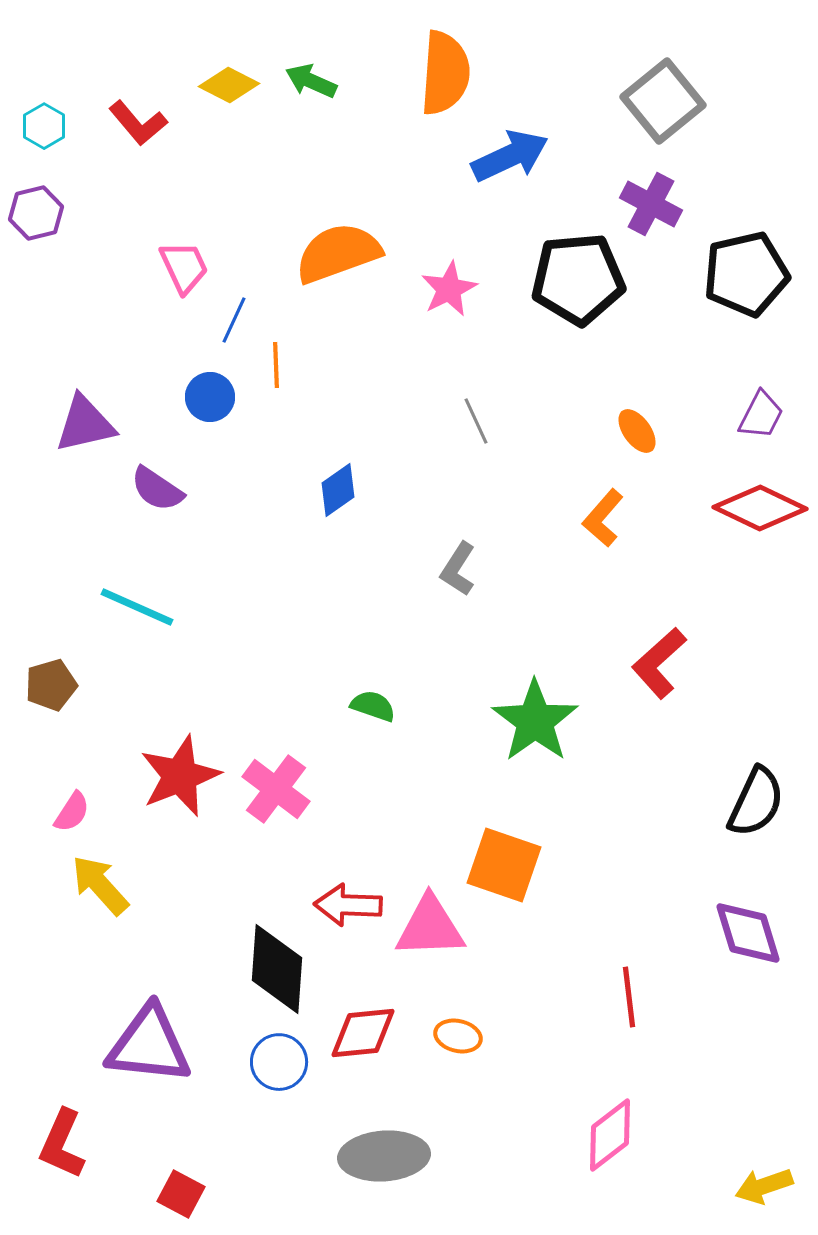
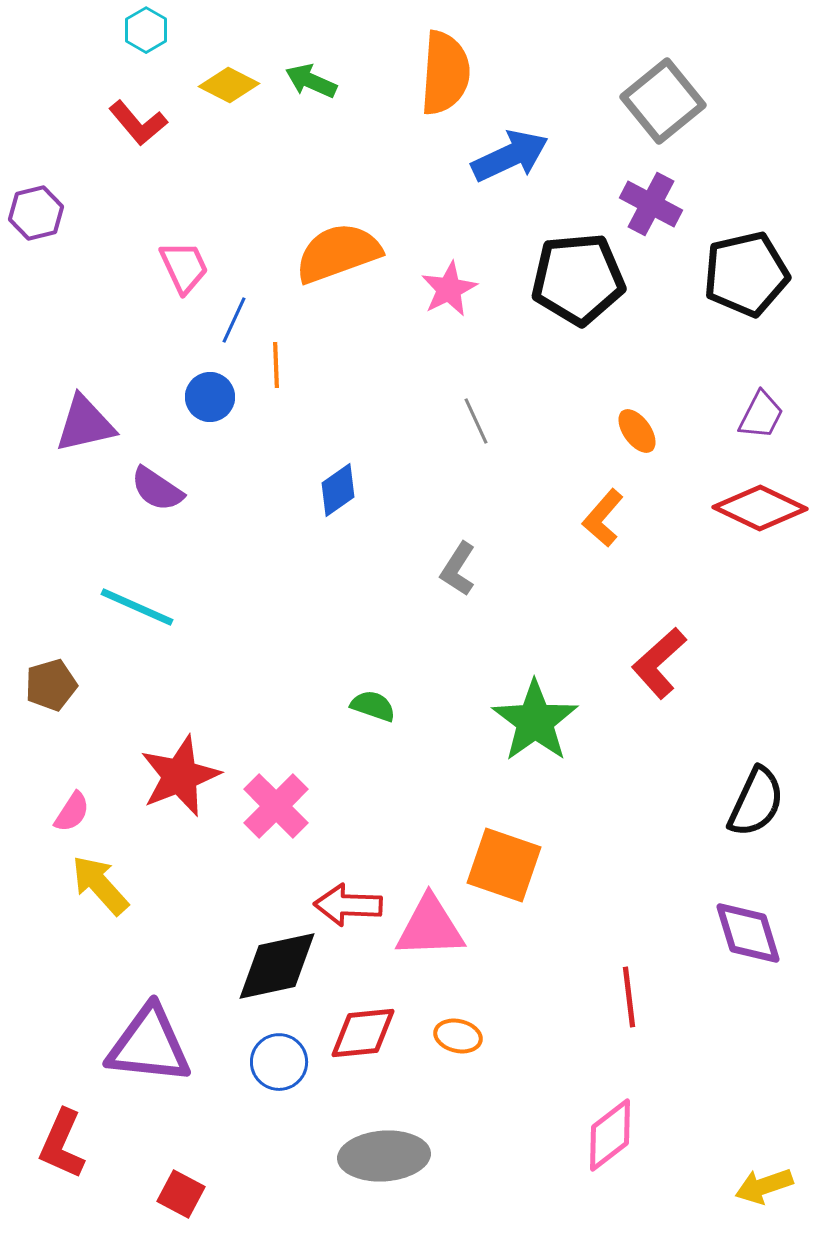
cyan hexagon at (44, 126): moved 102 px right, 96 px up
pink cross at (276, 789): moved 17 px down; rotated 8 degrees clockwise
black diamond at (277, 969): moved 3 px up; rotated 74 degrees clockwise
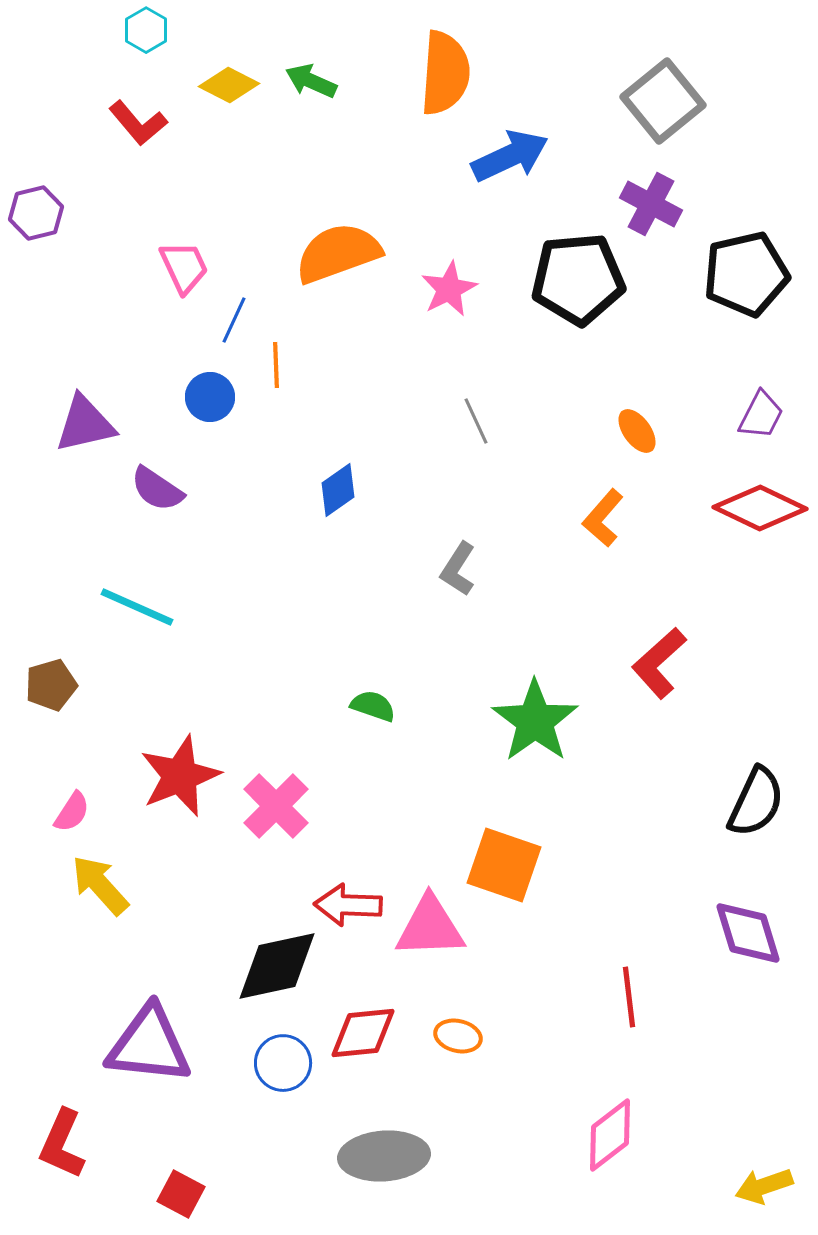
blue circle at (279, 1062): moved 4 px right, 1 px down
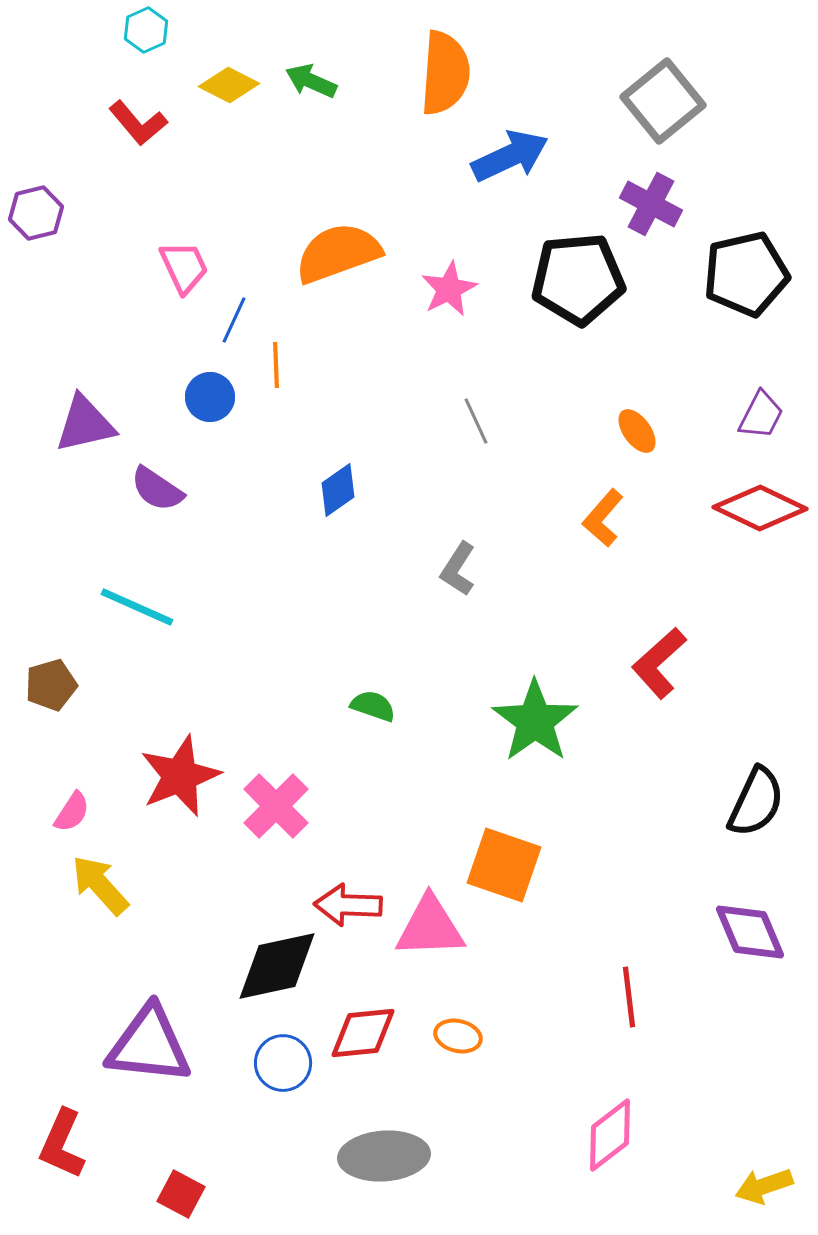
cyan hexagon at (146, 30): rotated 6 degrees clockwise
purple diamond at (748, 933): moved 2 px right, 1 px up; rotated 6 degrees counterclockwise
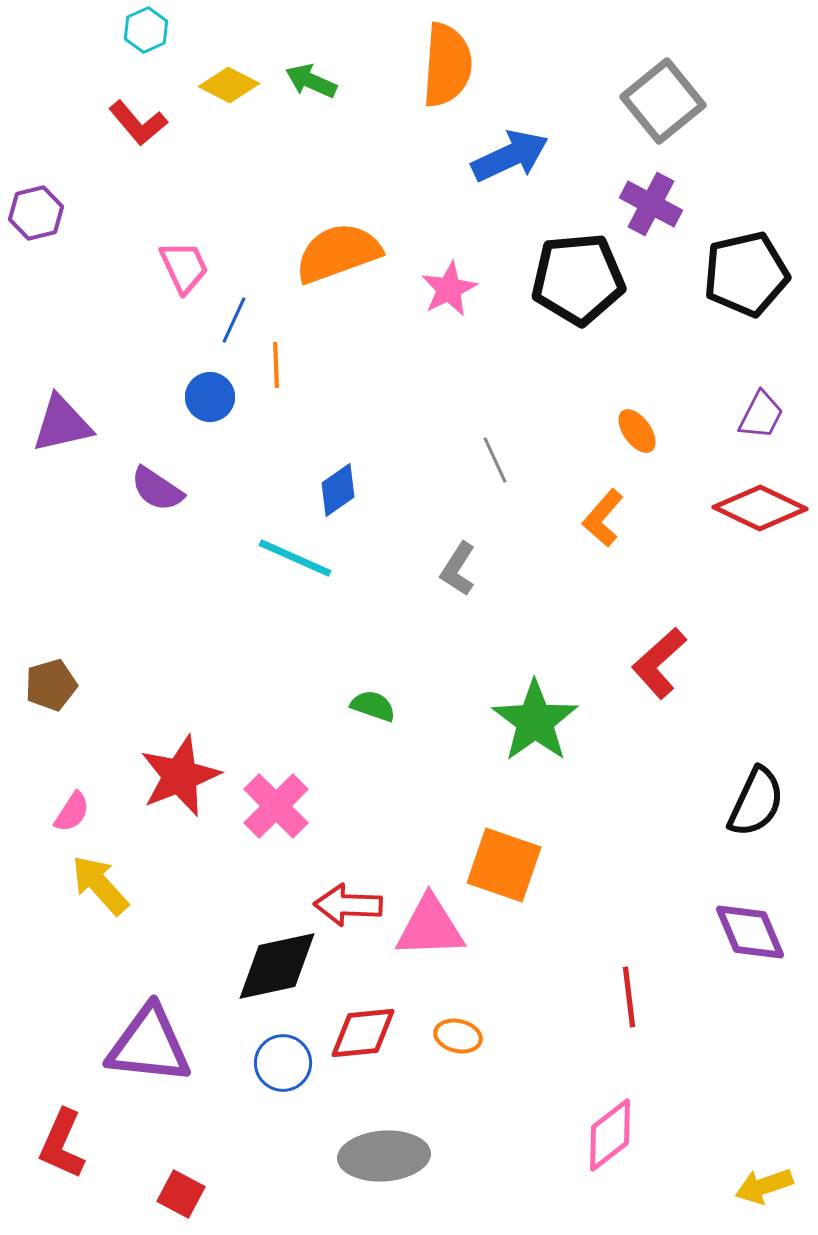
orange semicircle at (445, 73): moved 2 px right, 8 px up
gray line at (476, 421): moved 19 px right, 39 px down
purple triangle at (85, 424): moved 23 px left
cyan line at (137, 607): moved 158 px right, 49 px up
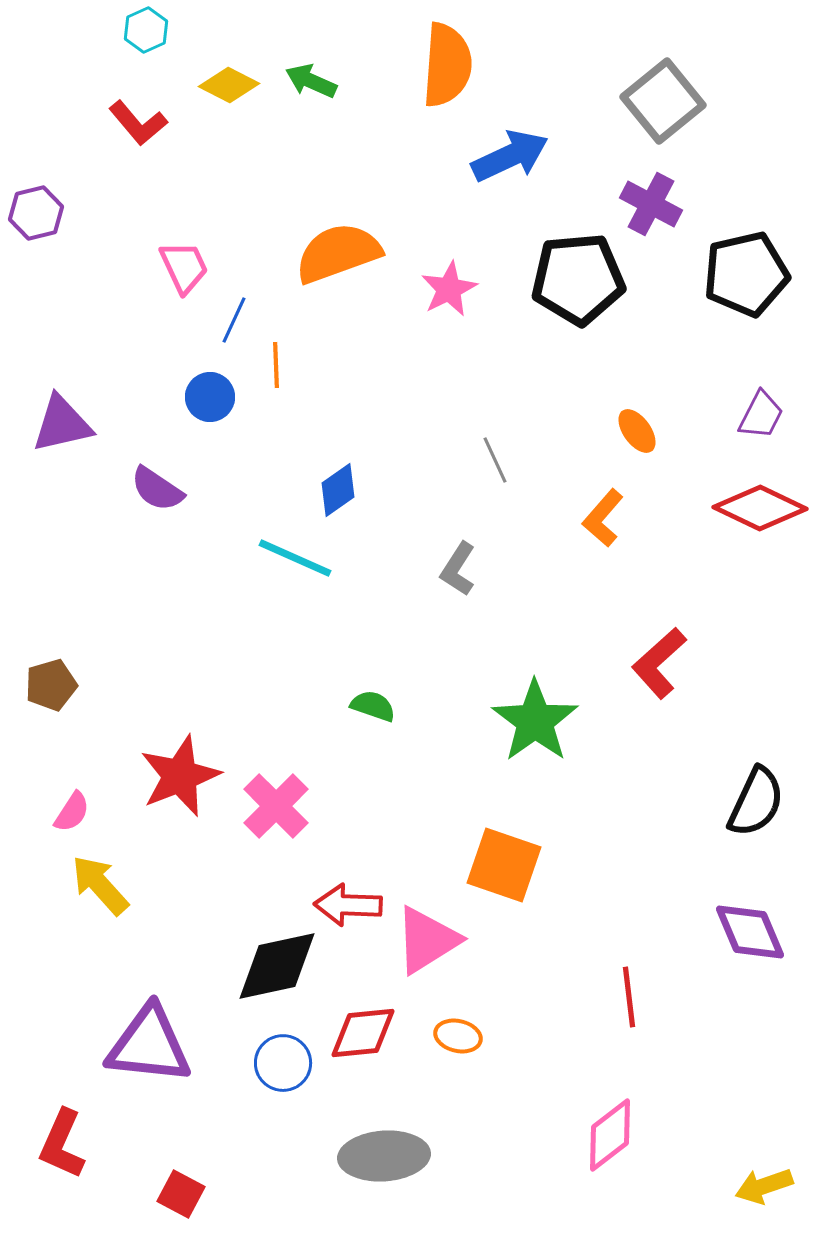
pink triangle at (430, 927): moved 3 px left, 13 px down; rotated 30 degrees counterclockwise
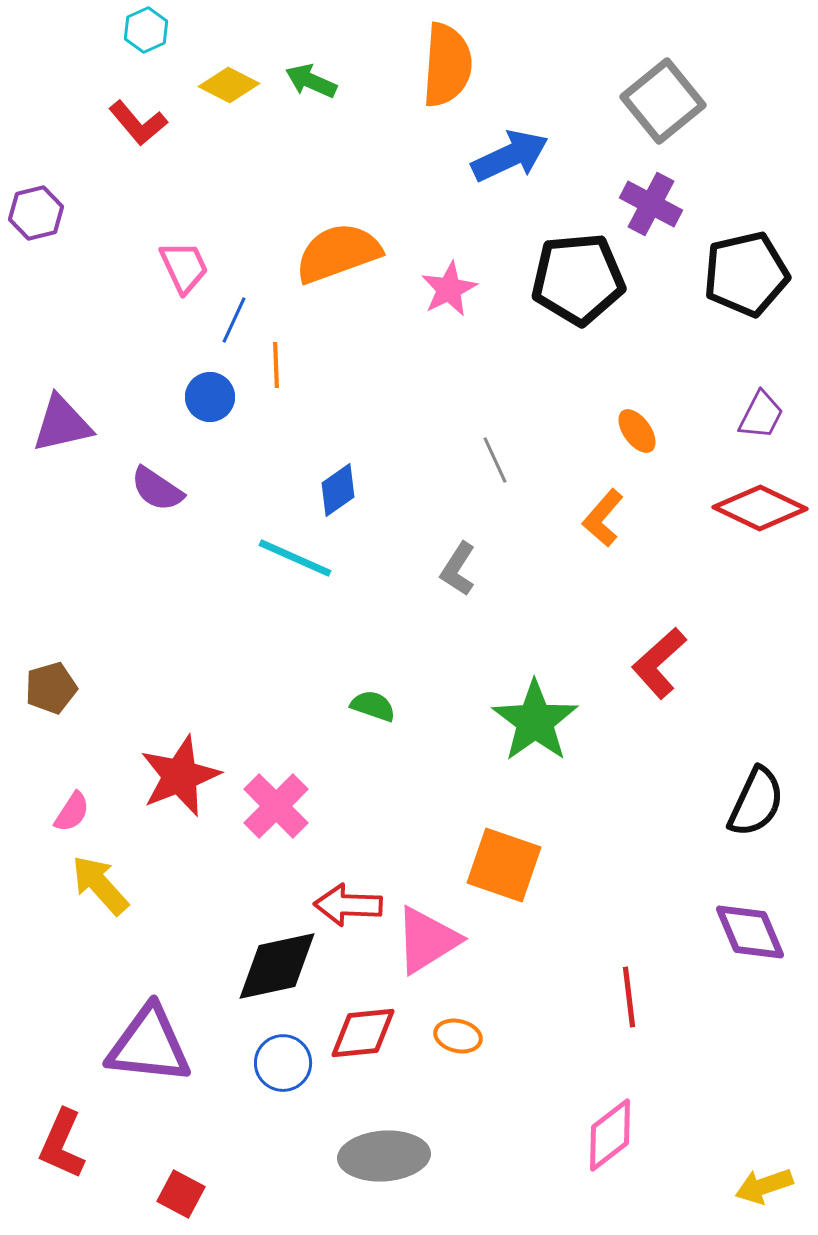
brown pentagon at (51, 685): moved 3 px down
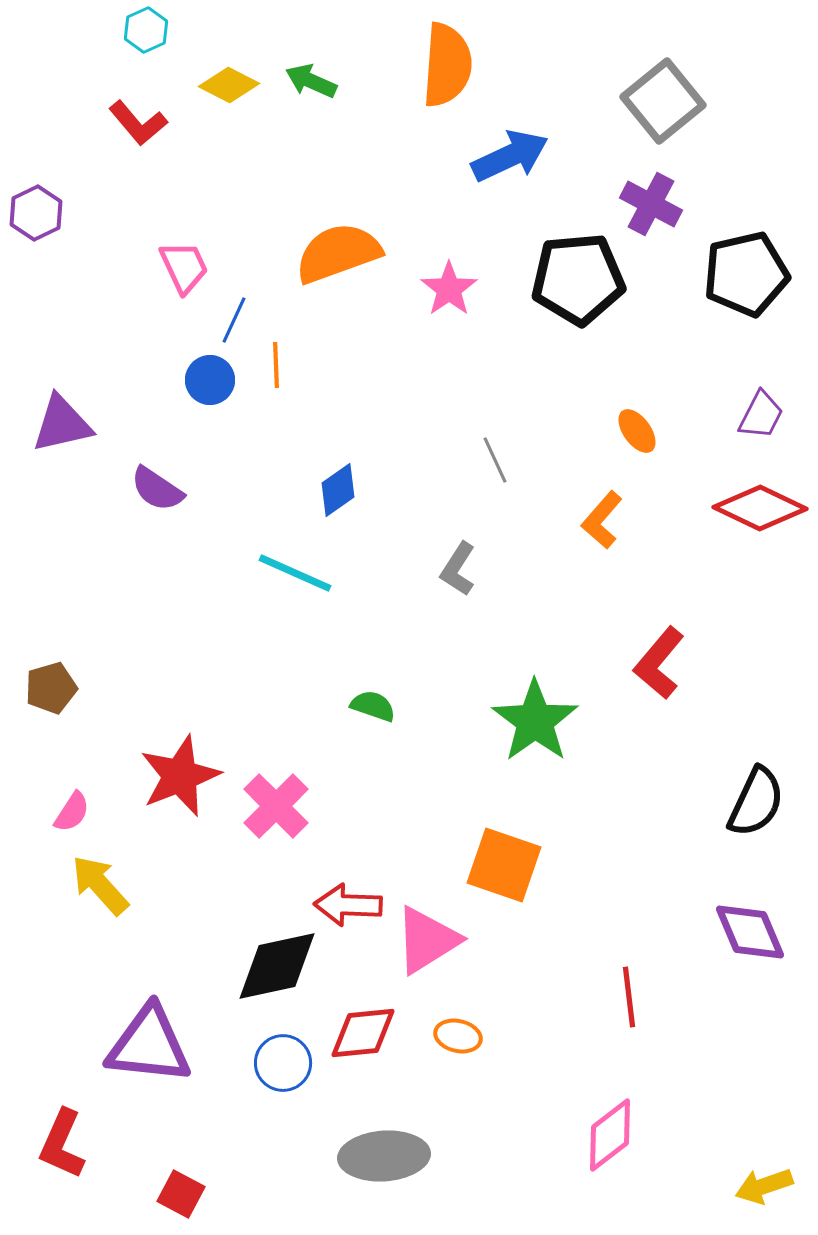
purple hexagon at (36, 213): rotated 12 degrees counterclockwise
pink star at (449, 289): rotated 8 degrees counterclockwise
blue circle at (210, 397): moved 17 px up
orange L-shape at (603, 518): moved 1 px left, 2 px down
cyan line at (295, 558): moved 15 px down
red L-shape at (659, 663): rotated 8 degrees counterclockwise
